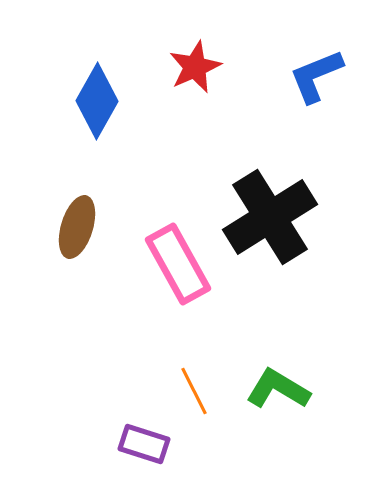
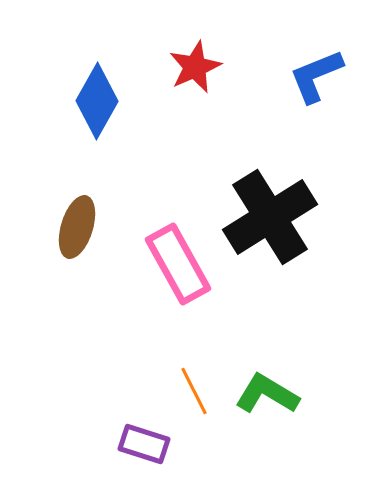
green L-shape: moved 11 px left, 5 px down
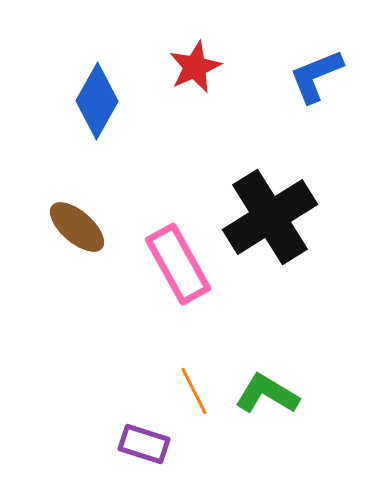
brown ellipse: rotated 66 degrees counterclockwise
